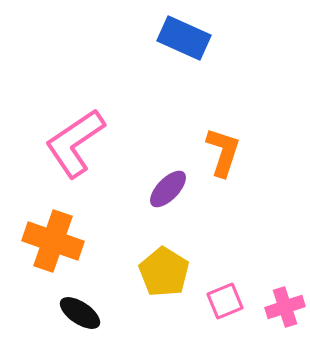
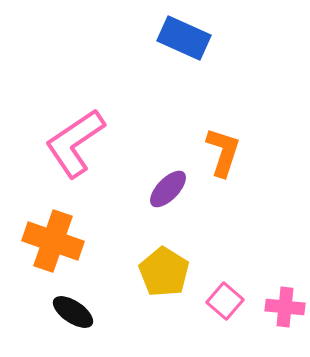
pink square: rotated 27 degrees counterclockwise
pink cross: rotated 24 degrees clockwise
black ellipse: moved 7 px left, 1 px up
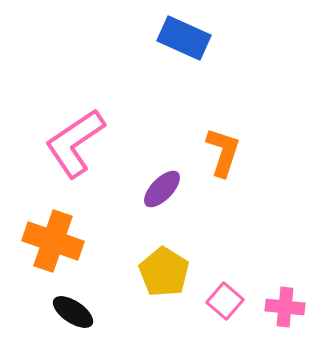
purple ellipse: moved 6 px left
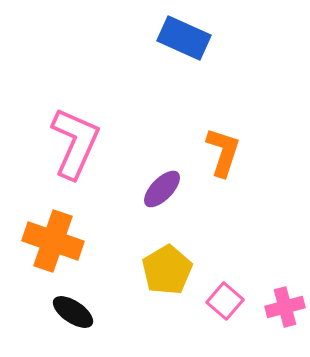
pink L-shape: rotated 148 degrees clockwise
yellow pentagon: moved 3 px right, 2 px up; rotated 9 degrees clockwise
pink cross: rotated 21 degrees counterclockwise
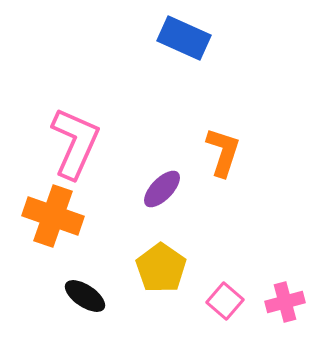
orange cross: moved 25 px up
yellow pentagon: moved 6 px left, 2 px up; rotated 6 degrees counterclockwise
pink cross: moved 5 px up
black ellipse: moved 12 px right, 16 px up
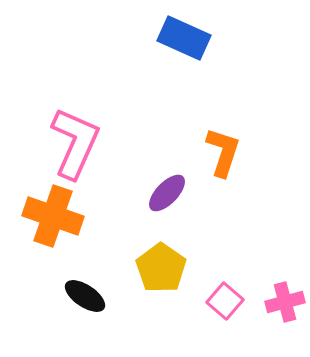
purple ellipse: moved 5 px right, 4 px down
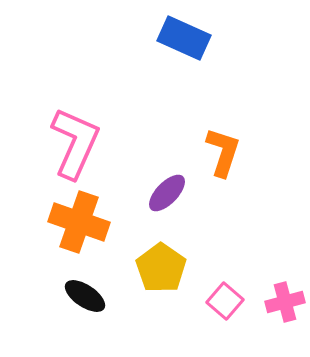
orange cross: moved 26 px right, 6 px down
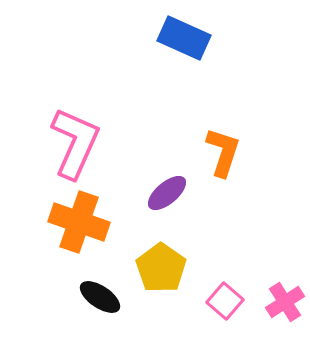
purple ellipse: rotated 6 degrees clockwise
black ellipse: moved 15 px right, 1 px down
pink cross: rotated 18 degrees counterclockwise
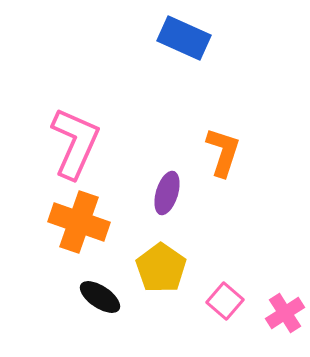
purple ellipse: rotated 33 degrees counterclockwise
pink cross: moved 11 px down
